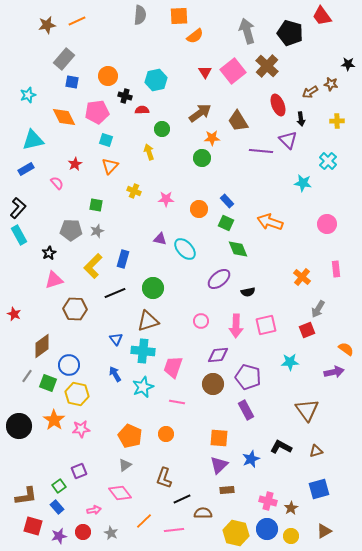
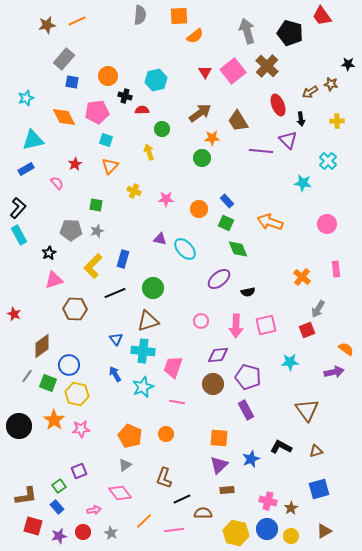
cyan star at (28, 95): moved 2 px left, 3 px down
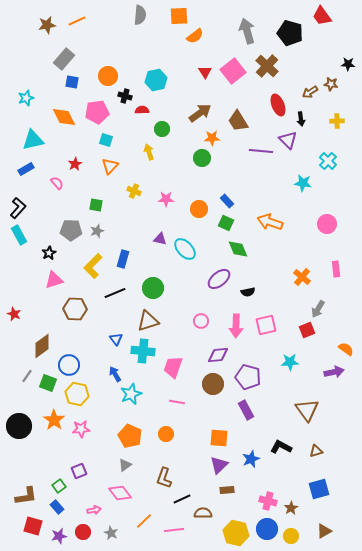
cyan star at (143, 387): moved 12 px left, 7 px down
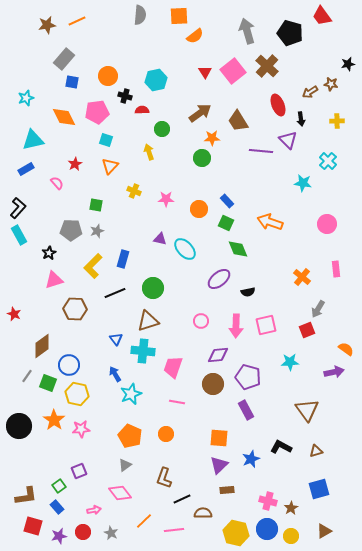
black star at (348, 64): rotated 16 degrees counterclockwise
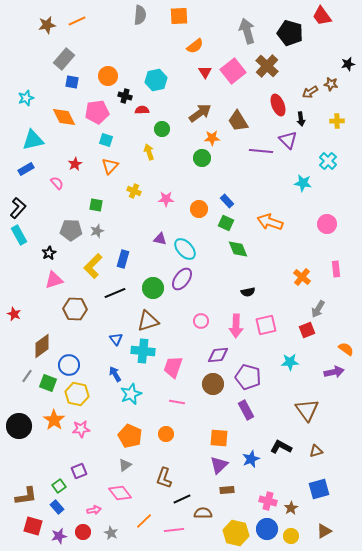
orange semicircle at (195, 36): moved 10 px down
purple ellipse at (219, 279): moved 37 px left; rotated 15 degrees counterclockwise
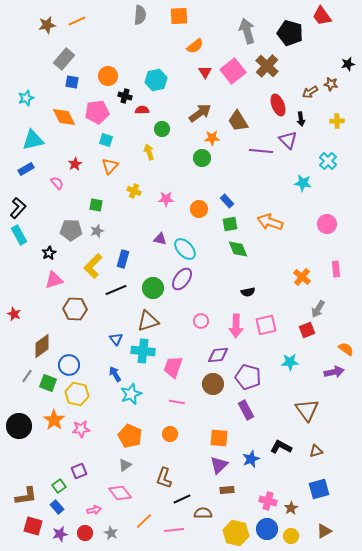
green square at (226, 223): moved 4 px right, 1 px down; rotated 35 degrees counterclockwise
black line at (115, 293): moved 1 px right, 3 px up
orange circle at (166, 434): moved 4 px right
red circle at (83, 532): moved 2 px right, 1 px down
purple star at (59, 536): moved 1 px right, 2 px up
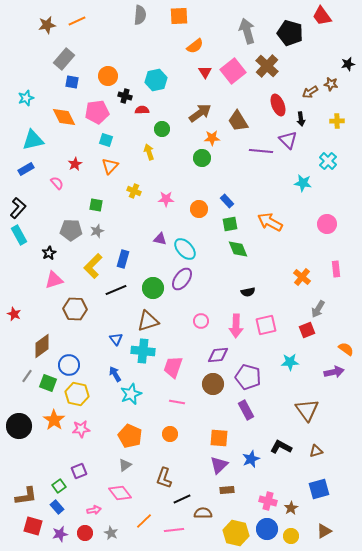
orange arrow at (270, 222): rotated 10 degrees clockwise
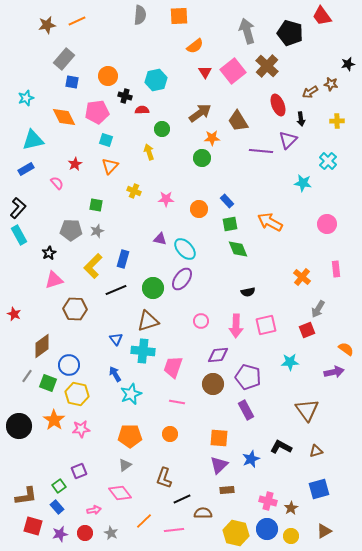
purple triangle at (288, 140): rotated 30 degrees clockwise
orange pentagon at (130, 436): rotated 25 degrees counterclockwise
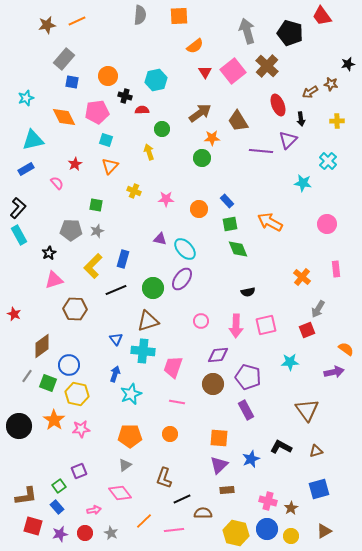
blue arrow at (115, 374): rotated 49 degrees clockwise
